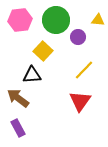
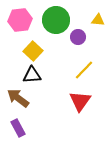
yellow square: moved 10 px left
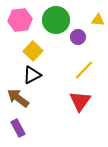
black triangle: rotated 24 degrees counterclockwise
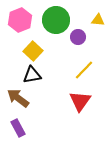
pink hexagon: rotated 15 degrees counterclockwise
black triangle: rotated 18 degrees clockwise
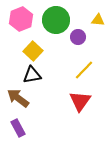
pink hexagon: moved 1 px right, 1 px up
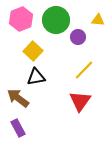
black triangle: moved 4 px right, 2 px down
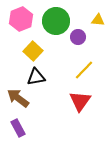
green circle: moved 1 px down
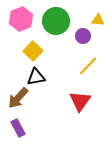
purple circle: moved 5 px right, 1 px up
yellow line: moved 4 px right, 4 px up
brown arrow: rotated 85 degrees counterclockwise
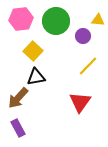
pink hexagon: rotated 15 degrees clockwise
red triangle: moved 1 px down
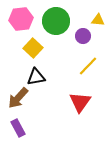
yellow square: moved 3 px up
